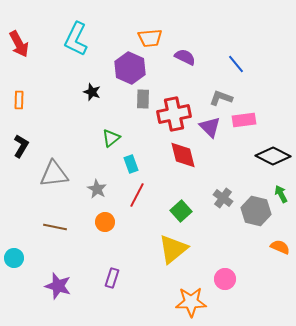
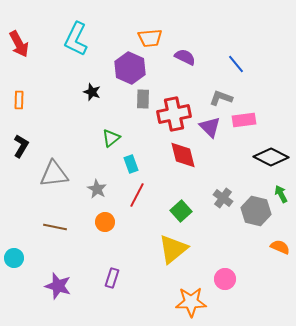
black diamond: moved 2 px left, 1 px down
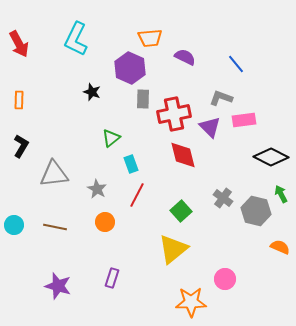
cyan circle: moved 33 px up
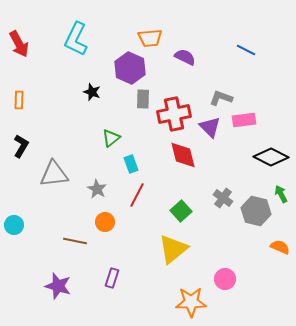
blue line: moved 10 px right, 14 px up; rotated 24 degrees counterclockwise
brown line: moved 20 px right, 14 px down
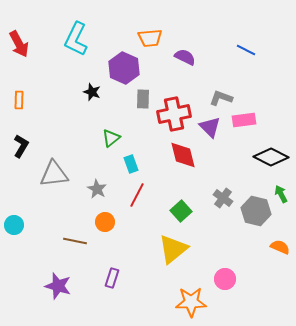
purple hexagon: moved 6 px left
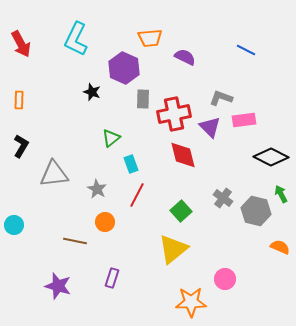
red arrow: moved 2 px right
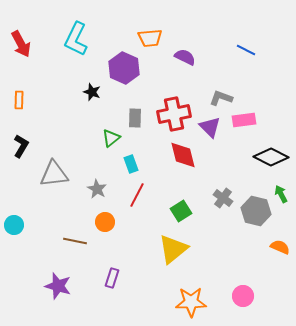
gray rectangle: moved 8 px left, 19 px down
green square: rotated 10 degrees clockwise
pink circle: moved 18 px right, 17 px down
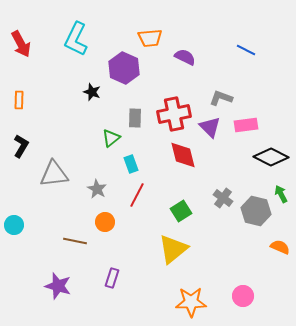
pink rectangle: moved 2 px right, 5 px down
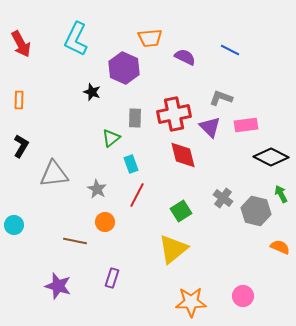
blue line: moved 16 px left
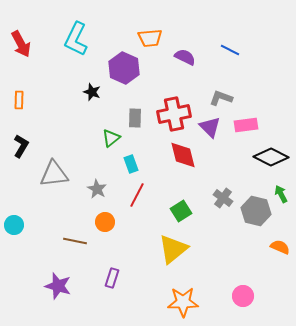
orange star: moved 8 px left
